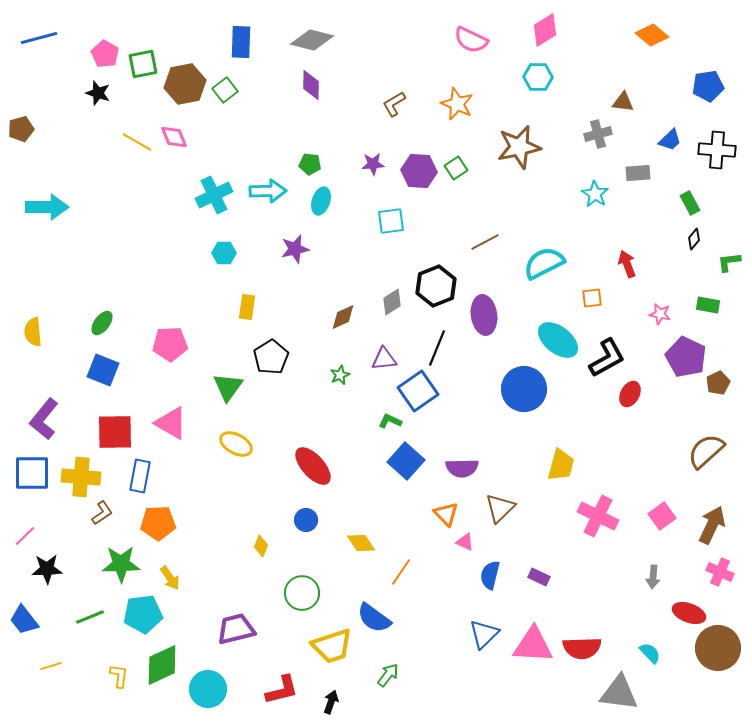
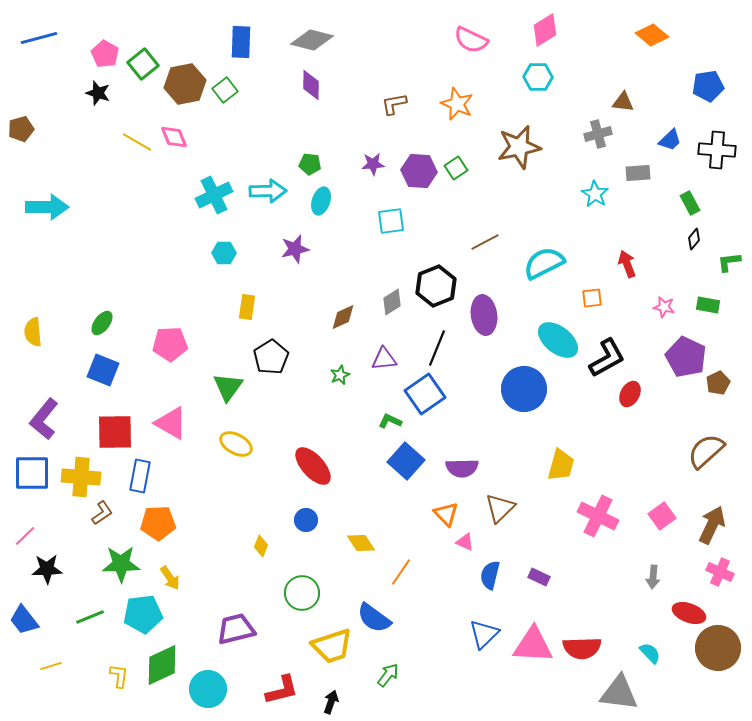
green square at (143, 64): rotated 28 degrees counterclockwise
brown L-shape at (394, 104): rotated 20 degrees clockwise
pink star at (660, 314): moved 4 px right, 7 px up
blue square at (418, 391): moved 7 px right, 3 px down
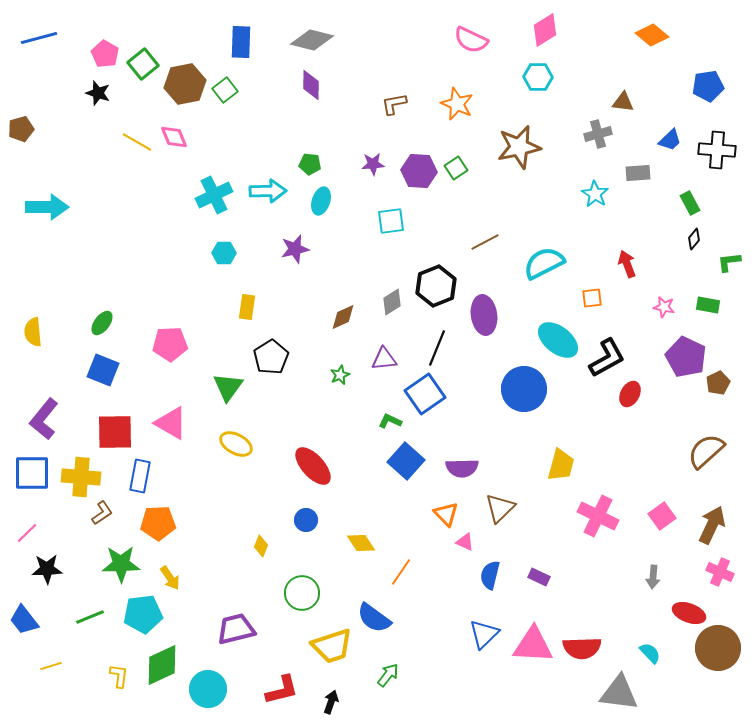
pink line at (25, 536): moved 2 px right, 3 px up
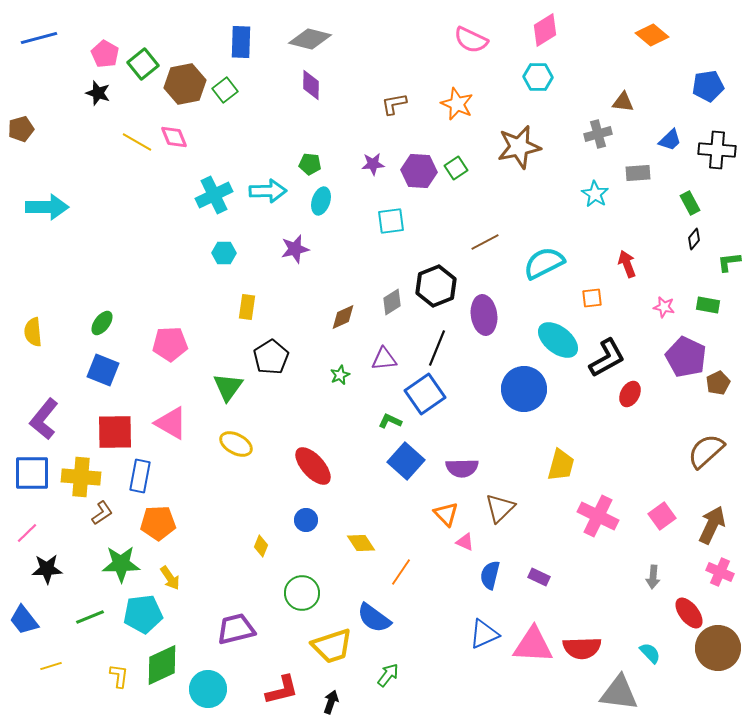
gray diamond at (312, 40): moved 2 px left, 1 px up
red ellipse at (689, 613): rotated 32 degrees clockwise
blue triangle at (484, 634): rotated 20 degrees clockwise
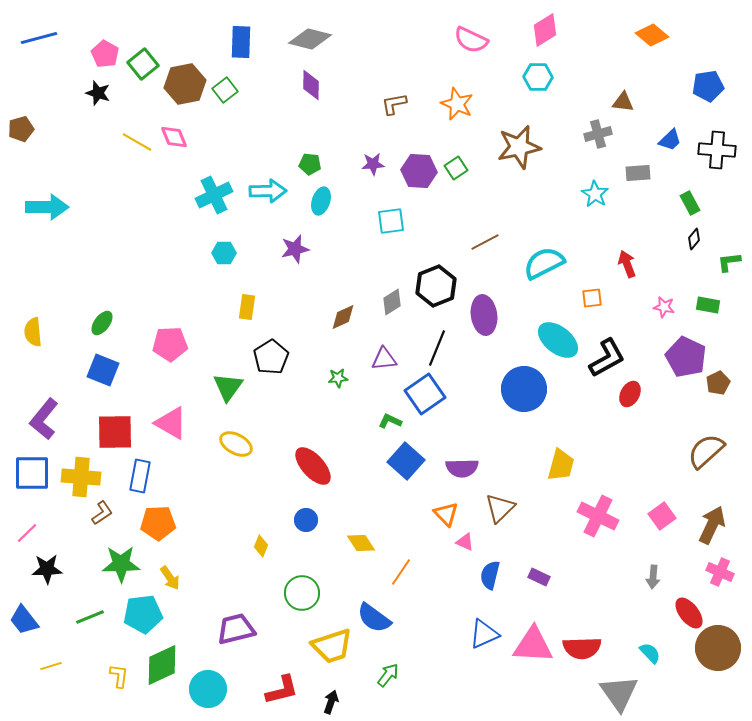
green star at (340, 375): moved 2 px left, 3 px down; rotated 18 degrees clockwise
gray triangle at (619, 693): rotated 48 degrees clockwise
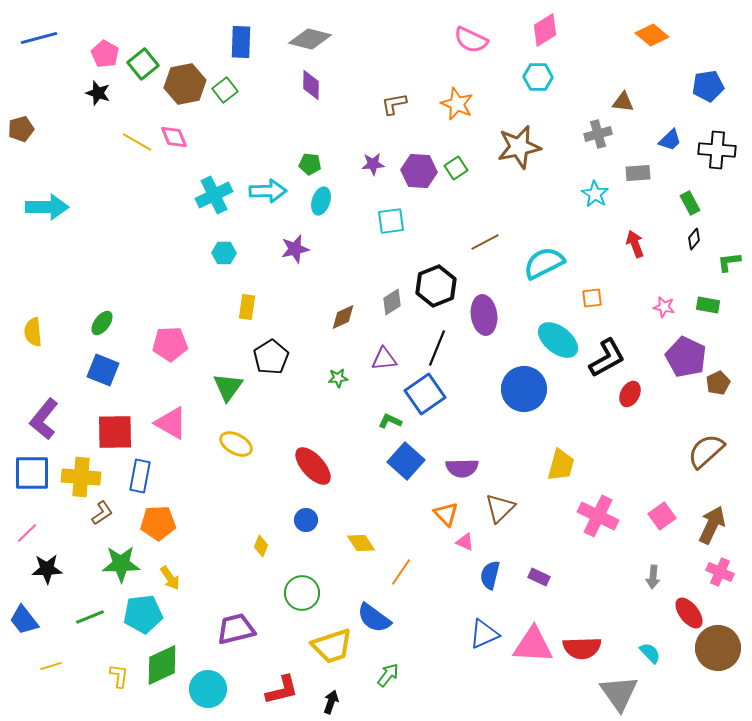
red arrow at (627, 264): moved 8 px right, 20 px up
